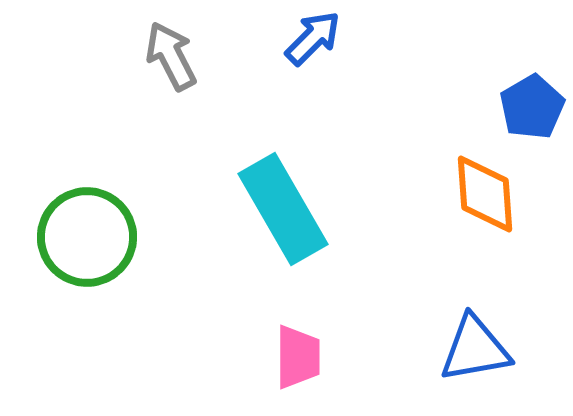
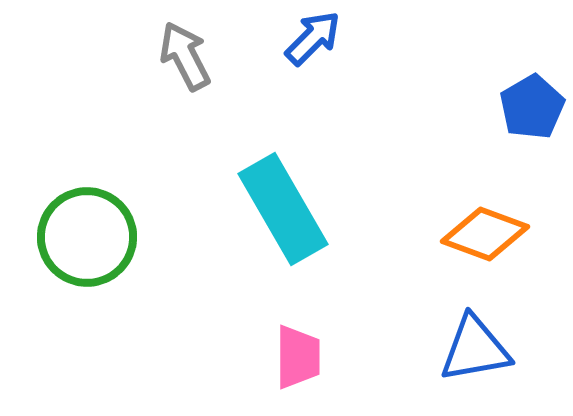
gray arrow: moved 14 px right
orange diamond: moved 40 px down; rotated 66 degrees counterclockwise
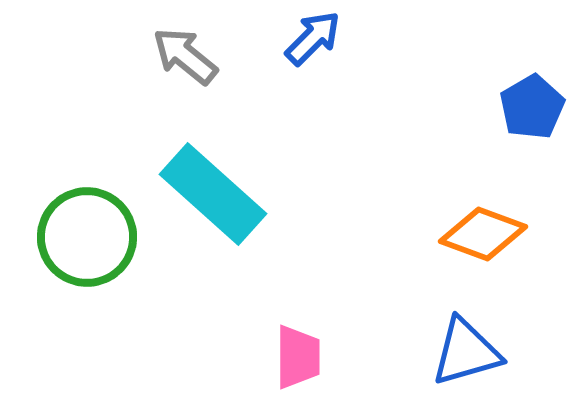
gray arrow: rotated 24 degrees counterclockwise
cyan rectangle: moved 70 px left, 15 px up; rotated 18 degrees counterclockwise
orange diamond: moved 2 px left
blue triangle: moved 9 px left, 3 px down; rotated 6 degrees counterclockwise
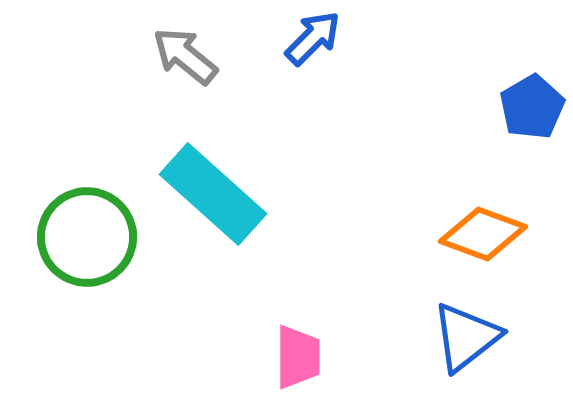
blue triangle: moved 15 px up; rotated 22 degrees counterclockwise
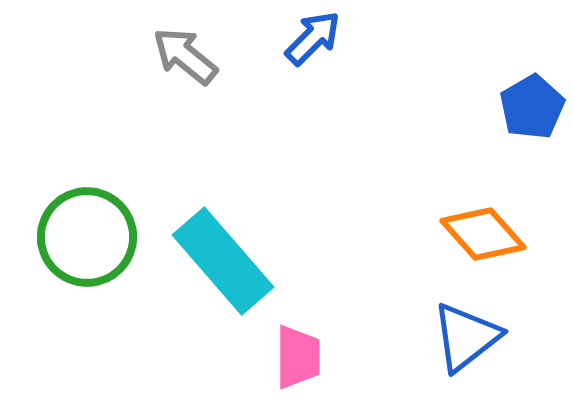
cyan rectangle: moved 10 px right, 67 px down; rotated 7 degrees clockwise
orange diamond: rotated 28 degrees clockwise
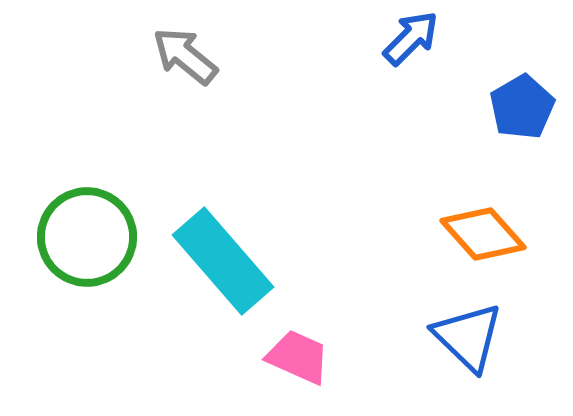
blue arrow: moved 98 px right
blue pentagon: moved 10 px left
blue triangle: moved 2 px right; rotated 38 degrees counterclockwise
pink trapezoid: rotated 66 degrees counterclockwise
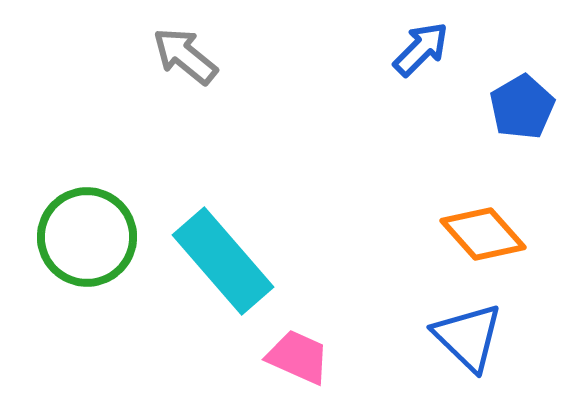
blue arrow: moved 10 px right, 11 px down
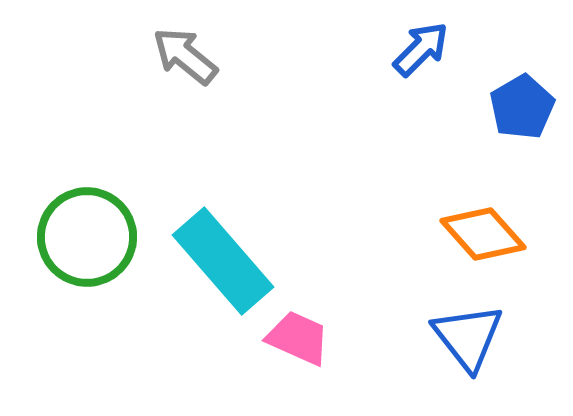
blue triangle: rotated 8 degrees clockwise
pink trapezoid: moved 19 px up
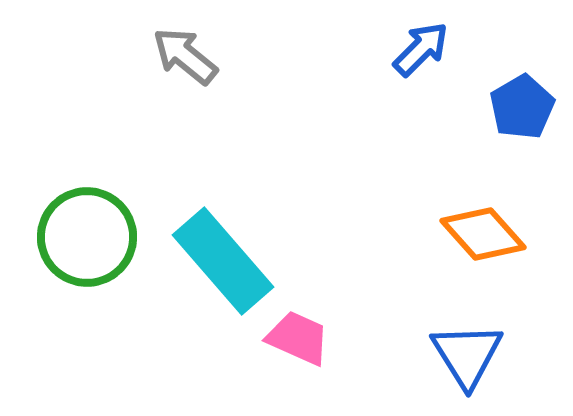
blue triangle: moved 1 px left, 18 px down; rotated 6 degrees clockwise
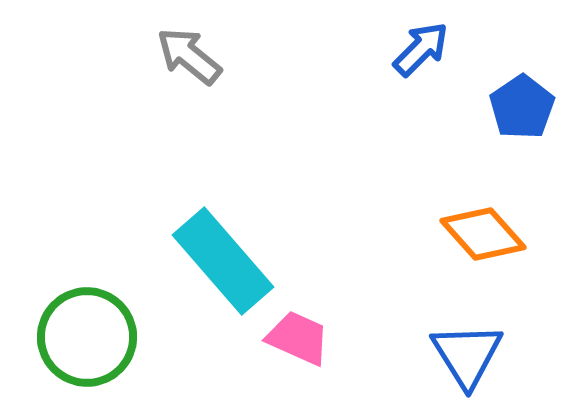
gray arrow: moved 4 px right
blue pentagon: rotated 4 degrees counterclockwise
green circle: moved 100 px down
